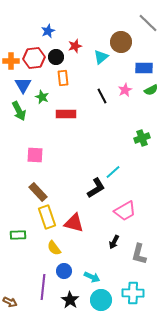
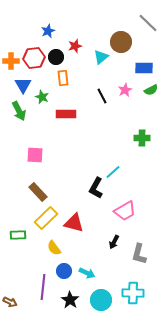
green cross: rotated 21 degrees clockwise
black L-shape: rotated 150 degrees clockwise
yellow rectangle: moved 1 px left, 1 px down; rotated 65 degrees clockwise
cyan arrow: moved 5 px left, 4 px up
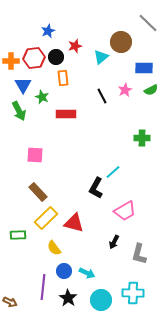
black star: moved 2 px left, 2 px up
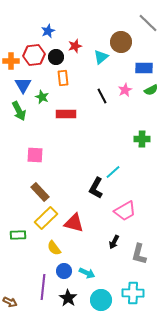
red hexagon: moved 3 px up
green cross: moved 1 px down
brown rectangle: moved 2 px right
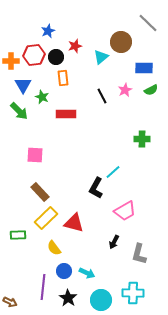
green arrow: rotated 18 degrees counterclockwise
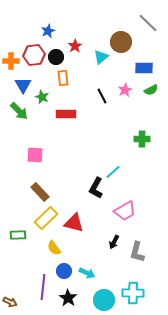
red star: rotated 16 degrees counterclockwise
gray L-shape: moved 2 px left, 2 px up
cyan circle: moved 3 px right
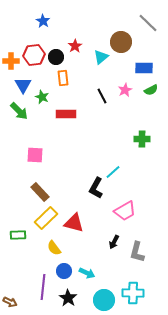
blue star: moved 5 px left, 10 px up; rotated 16 degrees counterclockwise
